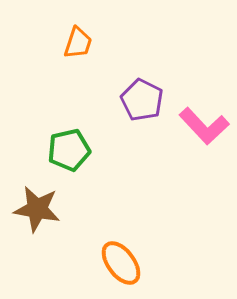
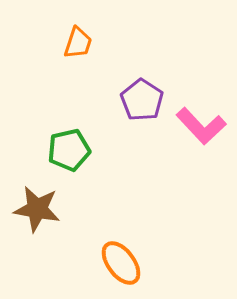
purple pentagon: rotated 6 degrees clockwise
pink L-shape: moved 3 px left
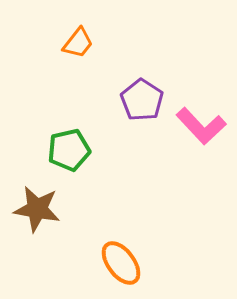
orange trapezoid: rotated 20 degrees clockwise
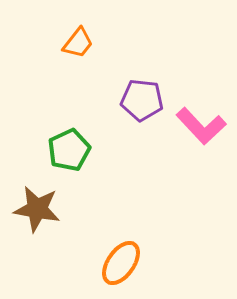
purple pentagon: rotated 27 degrees counterclockwise
green pentagon: rotated 12 degrees counterclockwise
orange ellipse: rotated 72 degrees clockwise
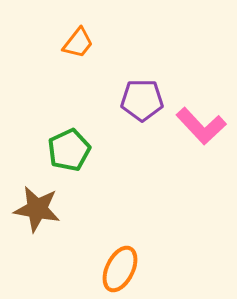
purple pentagon: rotated 6 degrees counterclockwise
orange ellipse: moved 1 px left, 6 px down; rotated 9 degrees counterclockwise
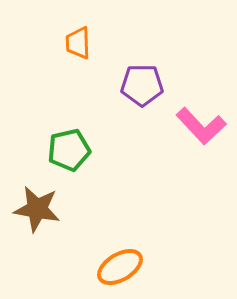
orange trapezoid: rotated 140 degrees clockwise
purple pentagon: moved 15 px up
green pentagon: rotated 12 degrees clockwise
orange ellipse: moved 2 px up; rotated 33 degrees clockwise
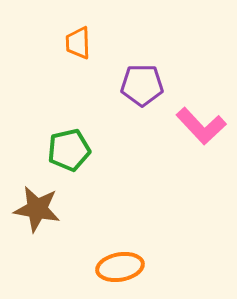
orange ellipse: rotated 21 degrees clockwise
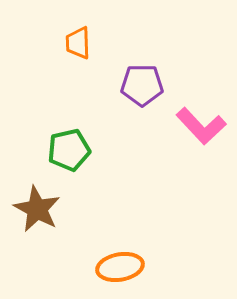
brown star: rotated 18 degrees clockwise
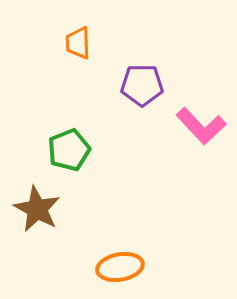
green pentagon: rotated 9 degrees counterclockwise
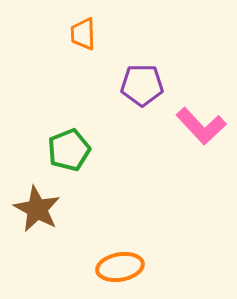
orange trapezoid: moved 5 px right, 9 px up
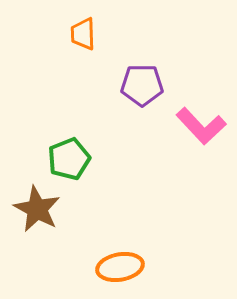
green pentagon: moved 9 px down
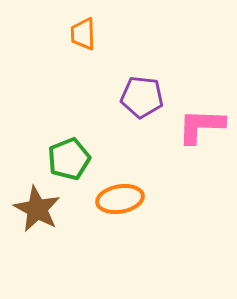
purple pentagon: moved 12 px down; rotated 6 degrees clockwise
pink L-shape: rotated 135 degrees clockwise
orange ellipse: moved 68 px up
